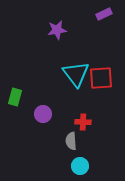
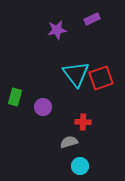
purple rectangle: moved 12 px left, 5 px down
red square: rotated 15 degrees counterclockwise
purple circle: moved 7 px up
gray semicircle: moved 2 px left, 1 px down; rotated 78 degrees clockwise
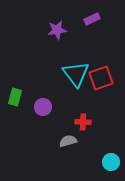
gray semicircle: moved 1 px left, 1 px up
cyan circle: moved 31 px right, 4 px up
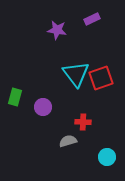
purple star: rotated 18 degrees clockwise
cyan circle: moved 4 px left, 5 px up
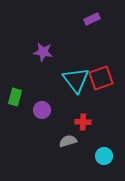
purple star: moved 14 px left, 22 px down
cyan triangle: moved 6 px down
purple circle: moved 1 px left, 3 px down
cyan circle: moved 3 px left, 1 px up
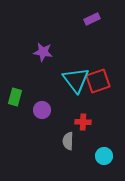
red square: moved 3 px left, 3 px down
gray semicircle: rotated 72 degrees counterclockwise
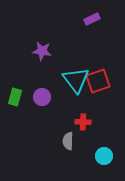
purple star: moved 1 px left, 1 px up
purple circle: moved 13 px up
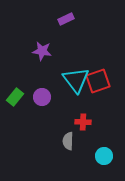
purple rectangle: moved 26 px left
green rectangle: rotated 24 degrees clockwise
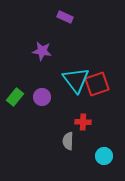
purple rectangle: moved 1 px left, 2 px up; rotated 49 degrees clockwise
red square: moved 1 px left, 3 px down
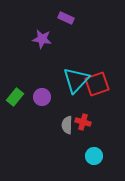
purple rectangle: moved 1 px right, 1 px down
purple star: moved 12 px up
cyan triangle: rotated 20 degrees clockwise
red cross: rotated 14 degrees clockwise
gray semicircle: moved 1 px left, 16 px up
cyan circle: moved 10 px left
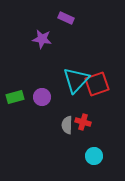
green rectangle: rotated 36 degrees clockwise
